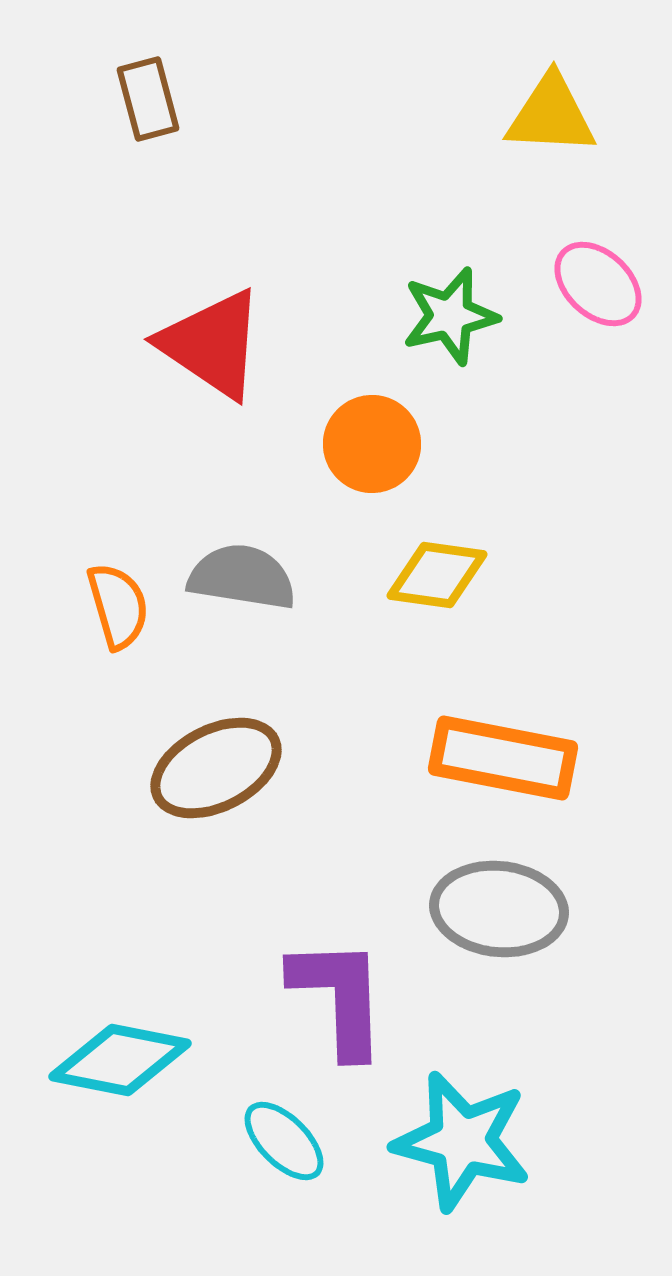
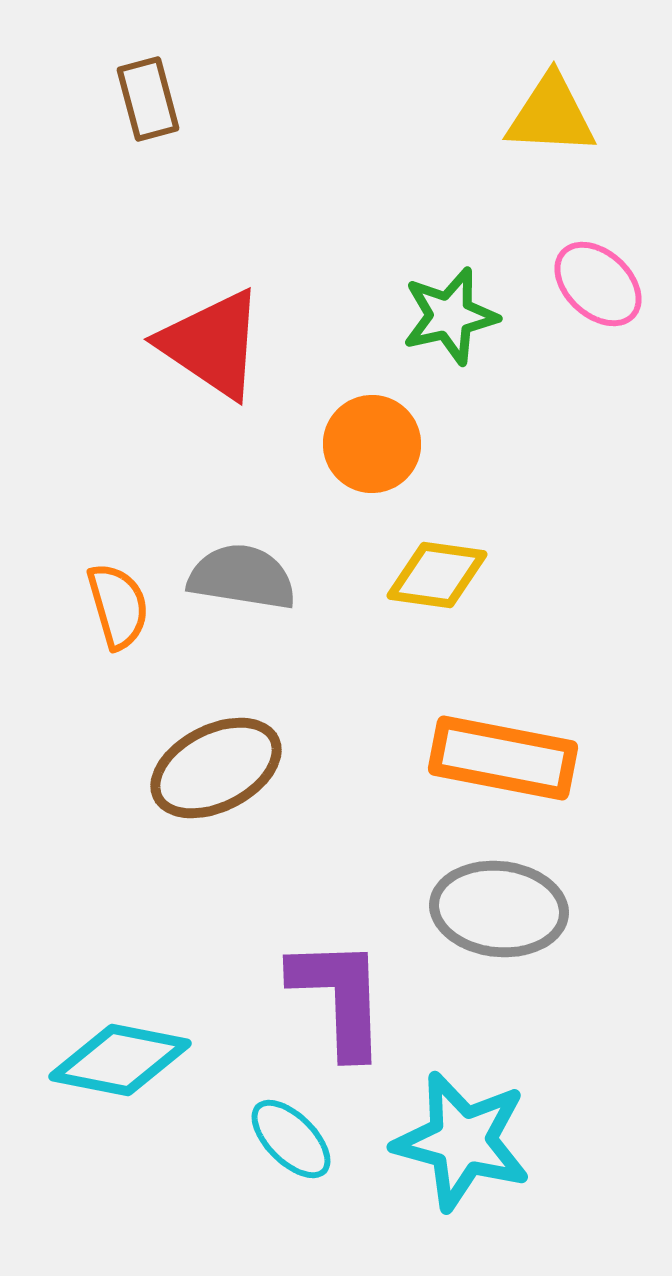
cyan ellipse: moved 7 px right, 2 px up
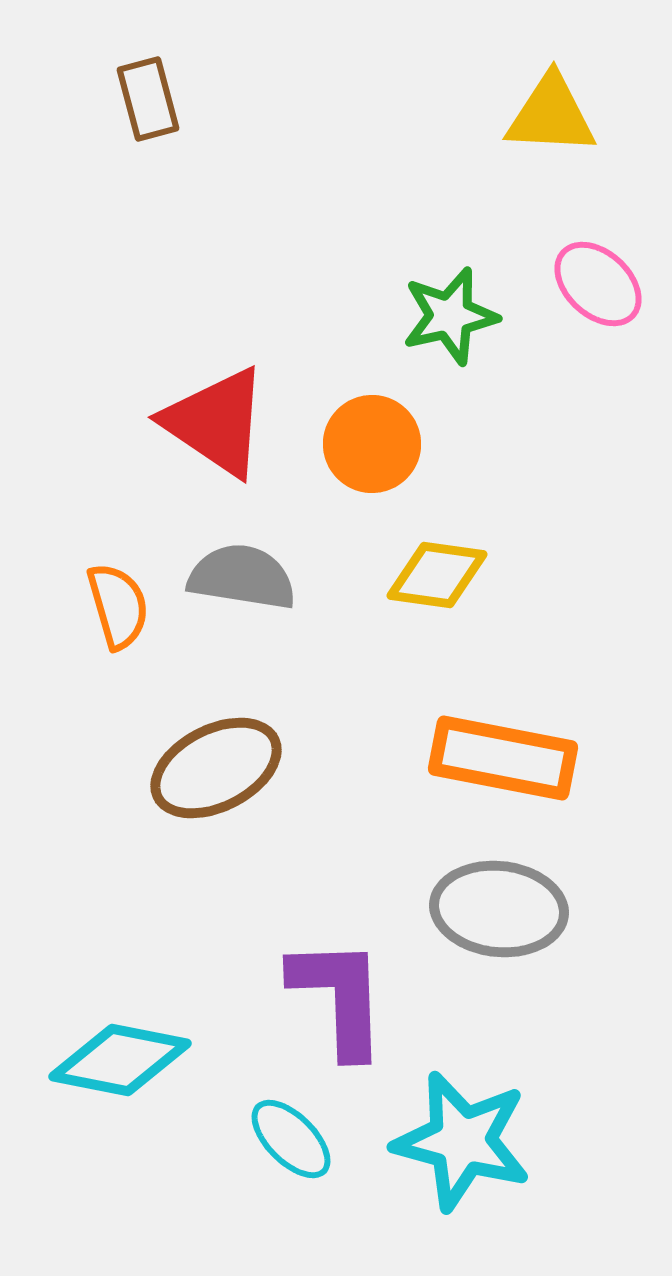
red triangle: moved 4 px right, 78 px down
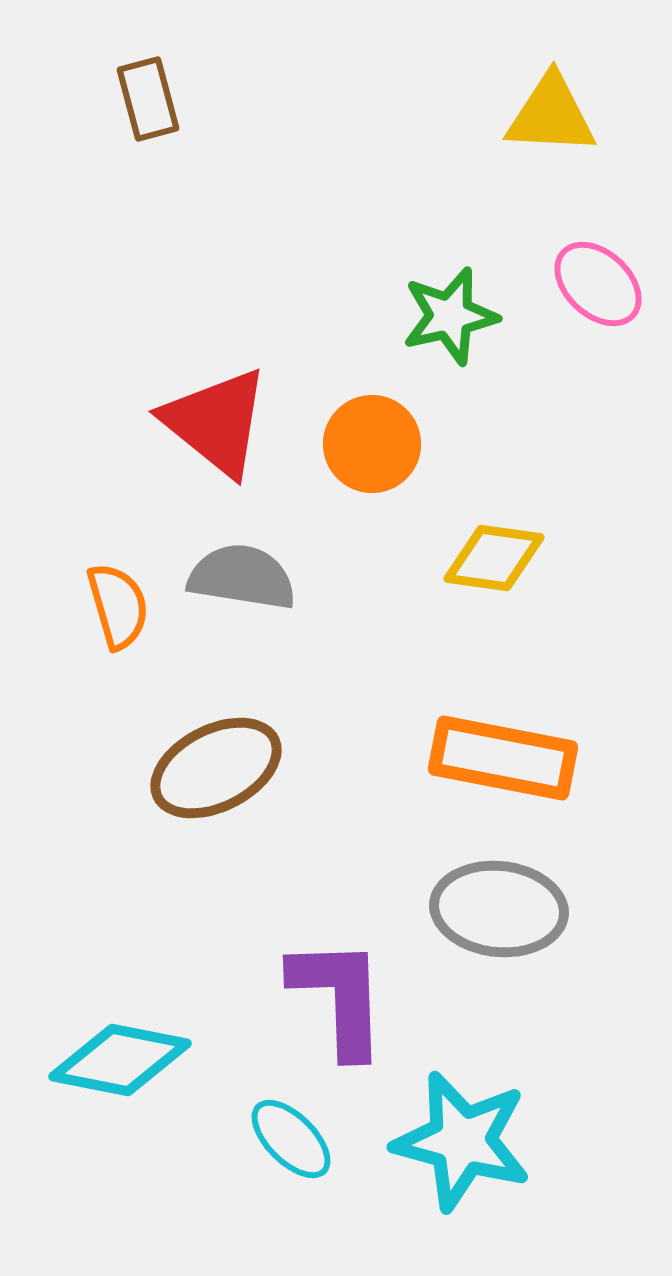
red triangle: rotated 5 degrees clockwise
yellow diamond: moved 57 px right, 17 px up
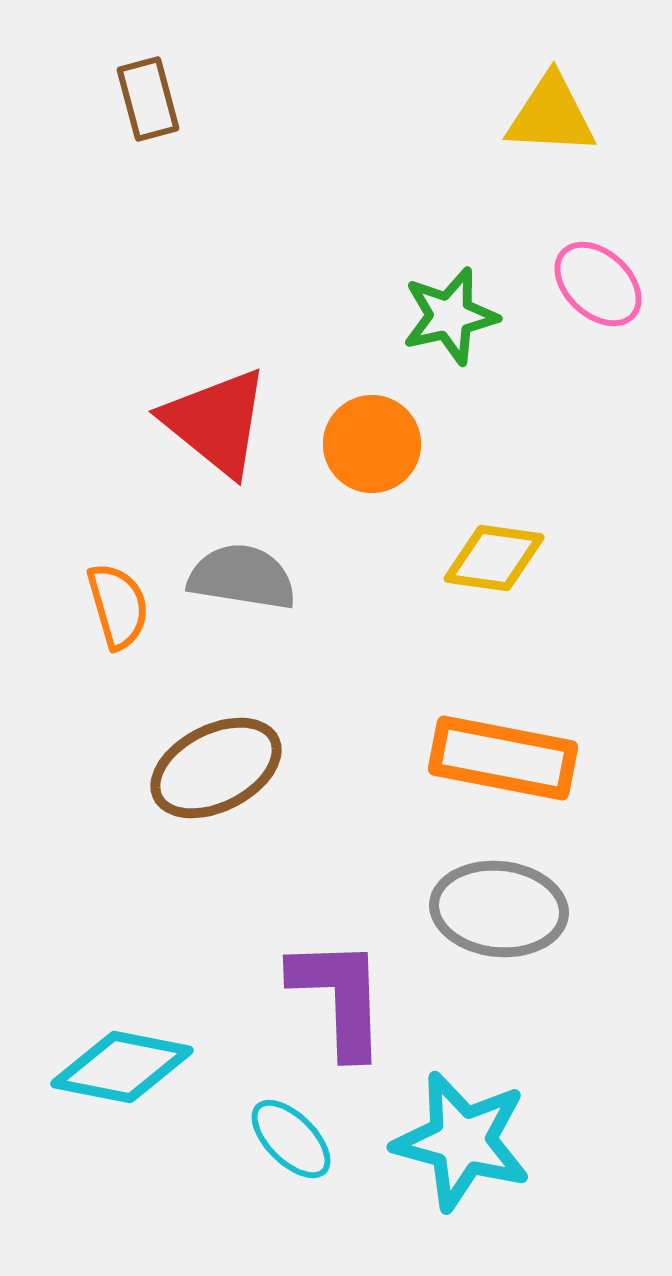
cyan diamond: moved 2 px right, 7 px down
